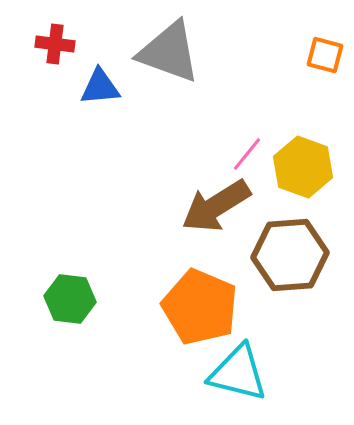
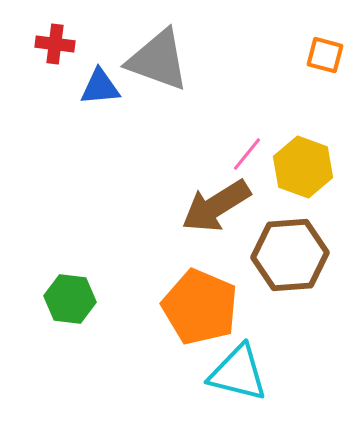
gray triangle: moved 11 px left, 8 px down
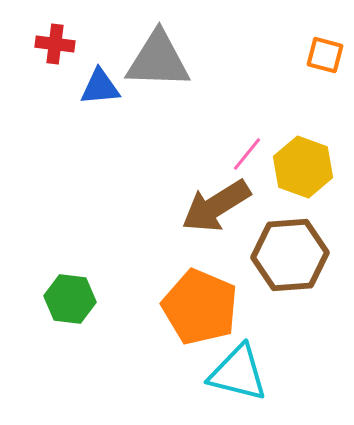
gray triangle: rotated 18 degrees counterclockwise
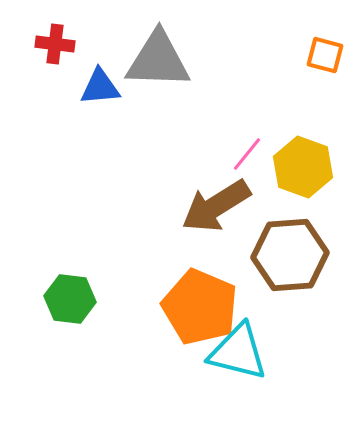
cyan triangle: moved 21 px up
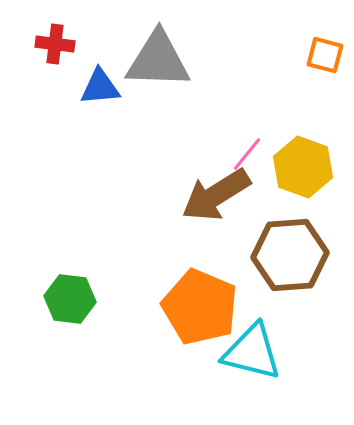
brown arrow: moved 11 px up
cyan triangle: moved 14 px right
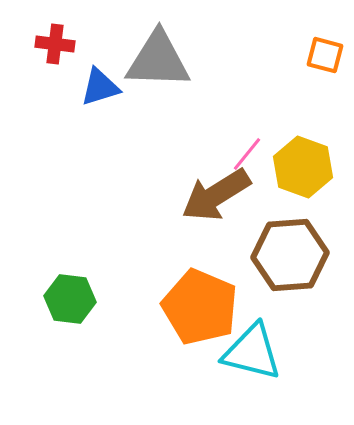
blue triangle: rotated 12 degrees counterclockwise
